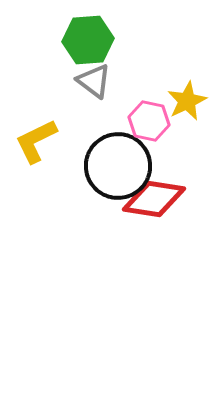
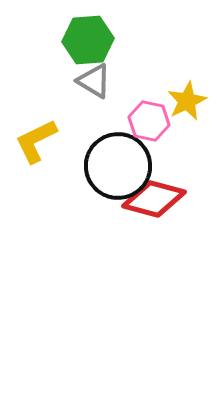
gray triangle: rotated 6 degrees counterclockwise
red diamond: rotated 6 degrees clockwise
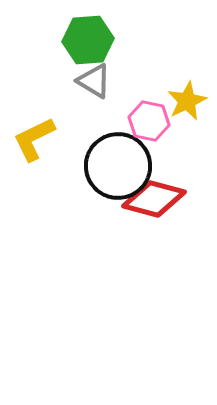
yellow L-shape: moved 2 px left, 2 px up
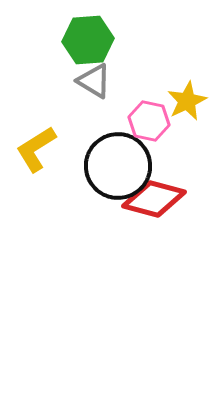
yellow L-shape: moved 2 px right, 10 px down; rotated 6 degrees counterclockwise
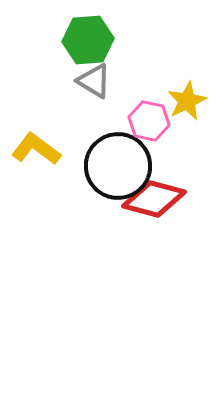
yellow L-shape: rotated 69 degrees clockwise
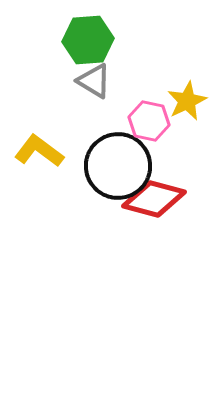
yellow L-shape: moved 3 px right, 2 px down
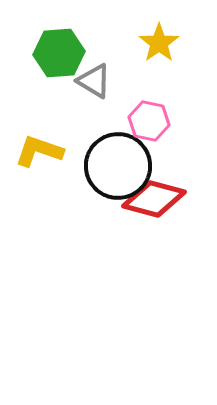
green hexagon: moved 29 px left, 13 px down
yellow star: moved 28 px left, 58 px up; rotated 9 degrees counterclockwise
yellow L-shape: rotated 18 degrees counterclockwise
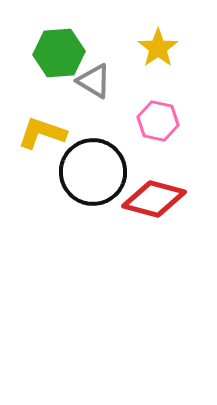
yellow star: moved 1 px left, 5 px down
pink hexagon: moved 9 px right
yellow L-shape: moved 3 px right, 18 px up
black circle: moved 25 px left, 6 px down
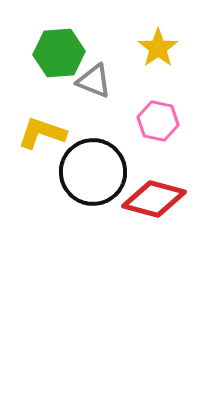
gray triangle: rotated 9 degrees counterclockwise
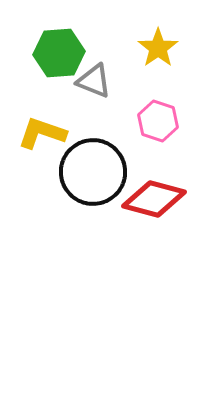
pink hexagon: rotated 6 degrees clockwise
